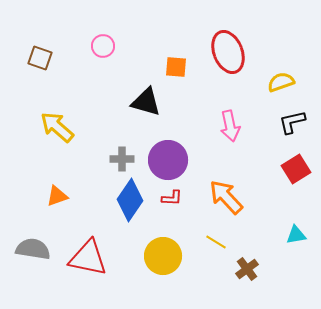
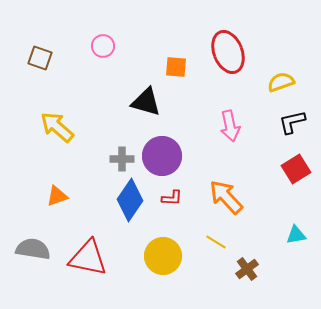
purple circle: moved 6 px left, 4 px up
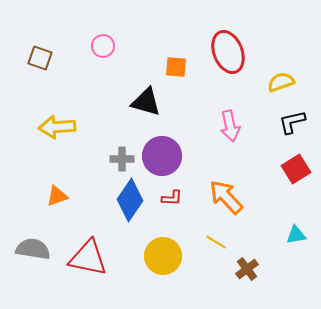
yellow arrow: rotated 45 degrees counterclockwise
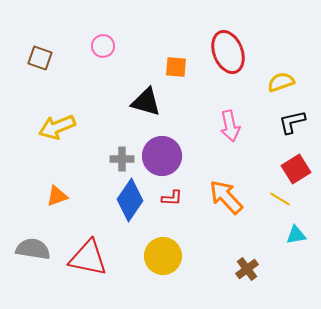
yellow arrow: rotated 18 degrees counterclockwise
yellow line: moved 64 px right, 43 px up
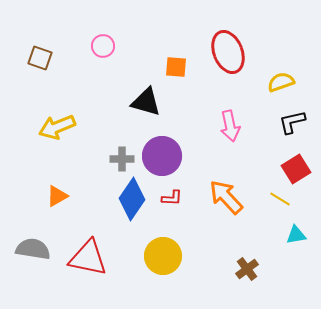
orange triangle: rotated 10 degrees counterclockwise
blue diamond: moved 2 px right, 1 px up
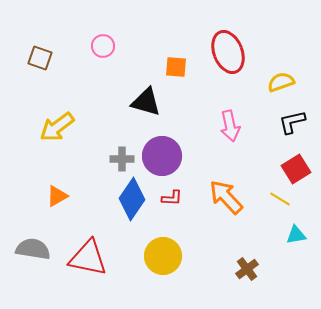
yellow arrow: rotated 15 degrees counterclockwise
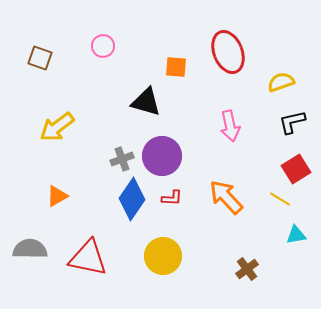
gray cross: rotated 20 degrees counterclockwise
gray semicircle: moved 3 px left; rotated 8 degrees counterclockwise
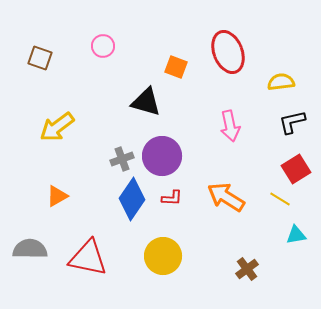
orange square: rotated 15 degrees clockwise
yellow semicircle: rotated 12 degrees clockwise
orange arrow: rotated 15 degrees counterclockwise
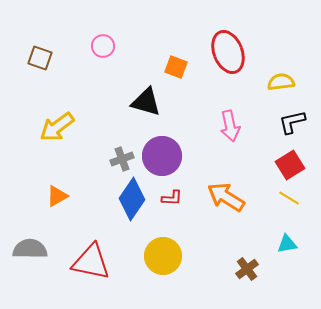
red square: moved 6 px left, 4 px up
yellow line: moved 9 px right, 1 px up
cyan triangle: moved 9 px left, 9 px down
red triangle: moved 3 px right, 4 px down
